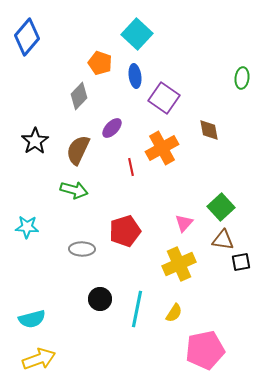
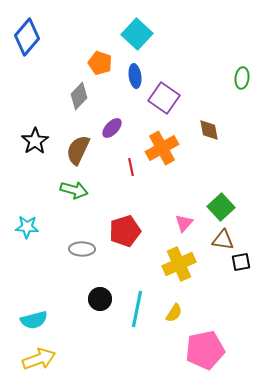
cyan semicircle: moved 2 px right, 1 px down
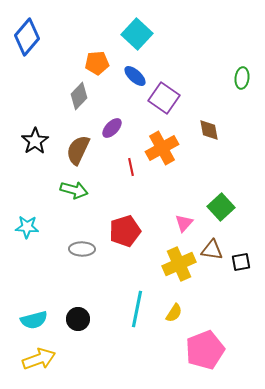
orange pentagon: moved 3 px left; rotated 25 degrees counterclockwise
blue ellipse: rotated 40 degrees counterclockwise
brown triangle: moved 11 px left, 10 px down
black circle: moved 22 px left, 20 px down
pink pentagon: rotated 9 degrees counterclockwise
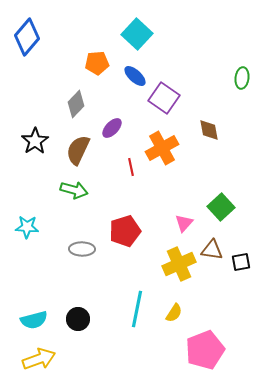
gray diamond: moved 3 px left, 8 px down
